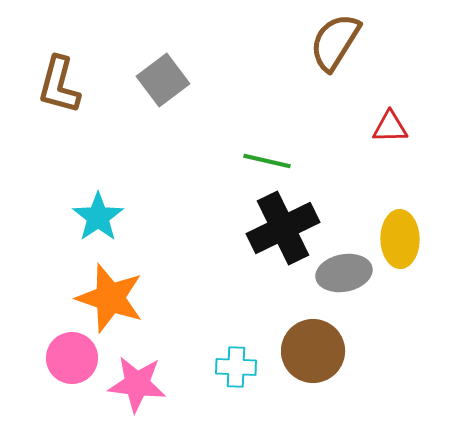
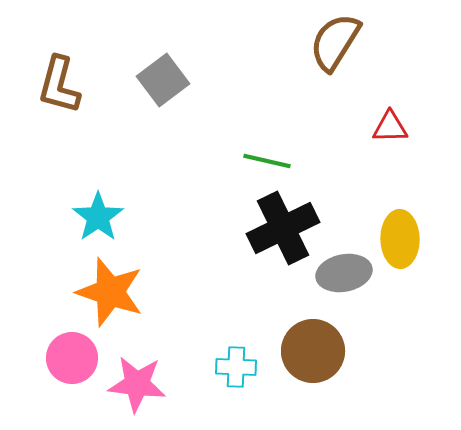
orange star: moved 6 px up
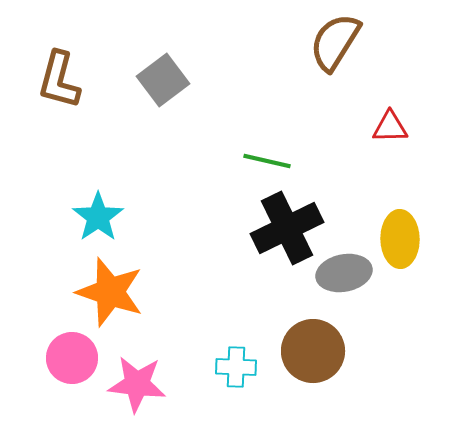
brown L-shape: moved 5 px up
black cross: moved 4 px right
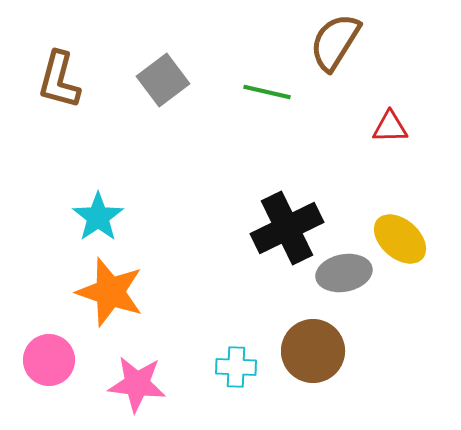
green line: moved 69 px up
yellow ellipse: rotated 48 degrees counterclockwise
pink circle: moved 23 px left, 2 px down
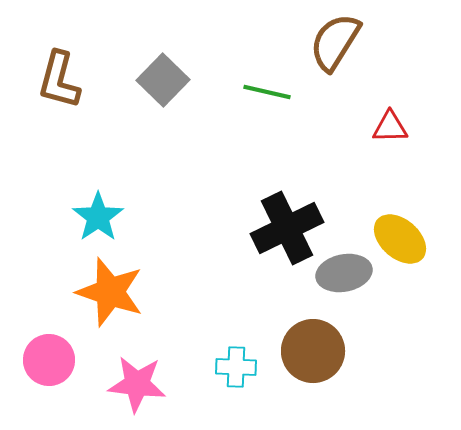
gray square: rotated 9 degrees counterclockwise
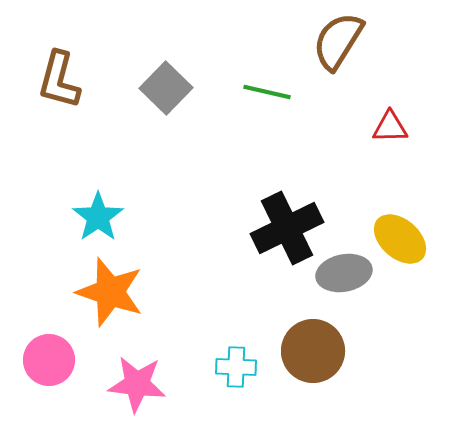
brown semicircle: moved 3 px right, 1 px up
gray square: moved 3 px right, 8 px down
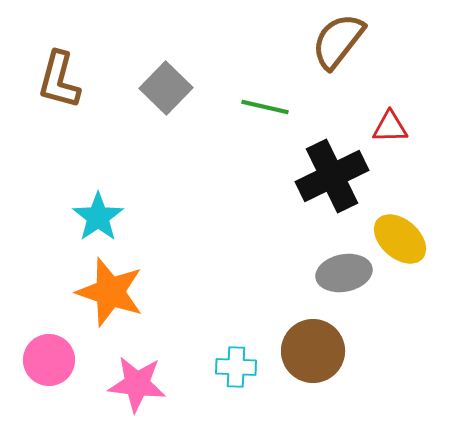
brown semicircle: rotated 6 degrees clockwise
green line: moved 2 px left, 15 px down
black cross: moved 45 px right, 52 px up
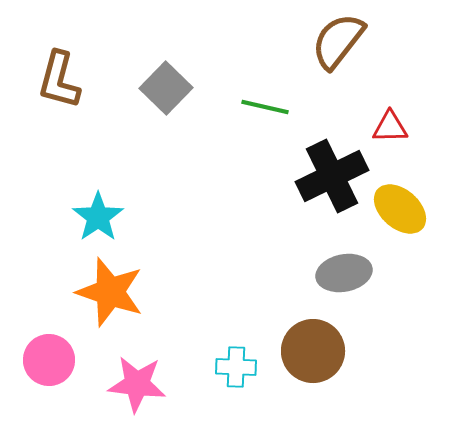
yellow ellipse: moved 30 px up
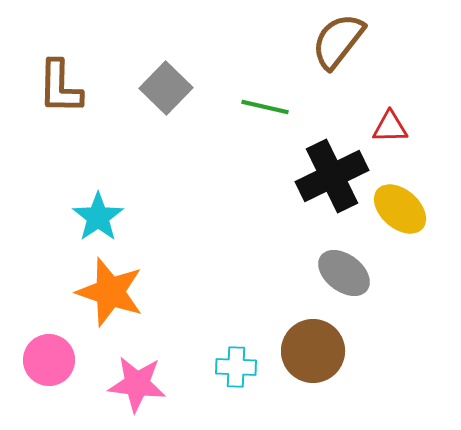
brown L-shape: moved 1 px right, 7 px down; rotated 14 degrees counterclockwise
gray ellipse: rotated 48 degrees clockwise
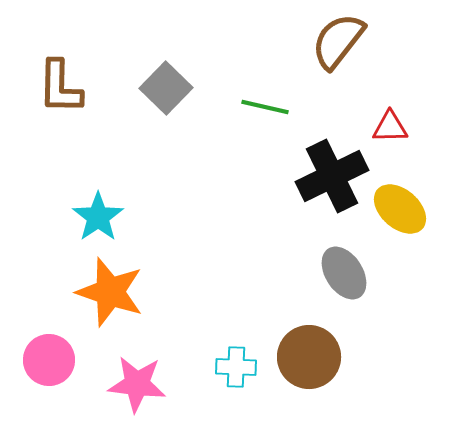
gray ellipse: rotated 20 degrees clockwise
brown circle: moved 4 px left, 6 px down
